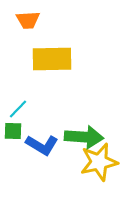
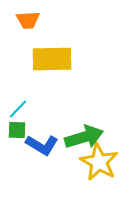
green square: moved 4 px right, 1 px up
green arrow: rotated 21 degrees counterclockwise
yellow star: rotated 30 degrees counterclockwise
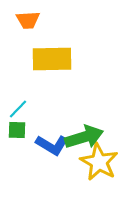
blue L-shape: moved 10 px right
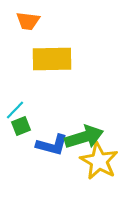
orange trapezoid: moved 1 px down; rotated 10 degrees clockwise
cyan line: moved 3 px left, 1 px down
green square: moved 4 px right, 4 px up; rotated 24 degrees counterclockwise
blue L-shape: rotated 16 degrees counterclockwise
yellow star: moved 1 px up
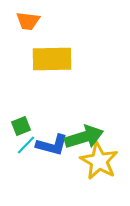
cyan line: moved 11 px right, 35 px down
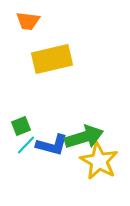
yellow rectangle: rotated 12 degrees counterclockwise
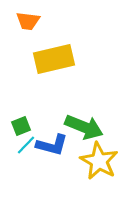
yellow rectangle: moved 2 px right
green arrow: moved 10 px up; rotated 39 degrees clockwise
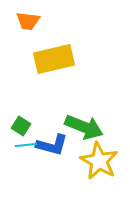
green square: rotated 36 degrees counterclockwise
cyan line: rotated 40 degrees clockwise
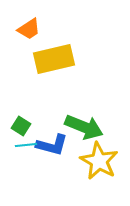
orange trapezoid: moved 1 px right, 8 px down; rotated 40 degrees counterclockwise
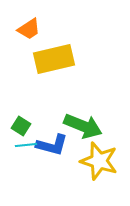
green arrow: moved 1 px left, 1 px up
yellow star: rotated 12 degrees counterclockwise
